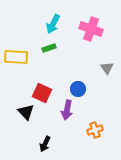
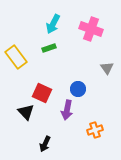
yellow rectangle: rotated 50 degrees clockwise
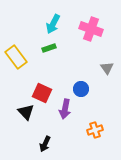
blue circle: moved 3 px right
purple arrow: moved 2 px left, 1 px up
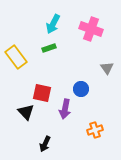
red square: rotated 12 degrees counterclockwise
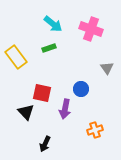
cyan arrow: rotated 78 degrees counterclockwise
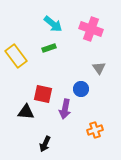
yellow rectangle: moved 1 px up
gray triangle: moved 8 px left
red square: moved 1 px right, 1 px down
black triangle: rotated 42 degrees counterclockwise
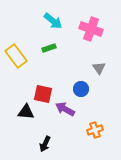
cyan arrow: moved 3 px up
purple arrow: rotated 108 degrees clockwise
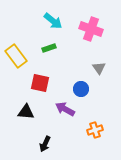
red square: moved 3 px left, 11 px up
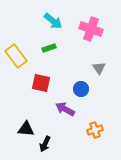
red square: moved 1 px right
black triangle: moved 17 px down
